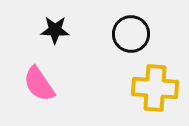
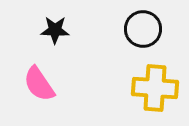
black circle: moved 12 px right, 5 px up
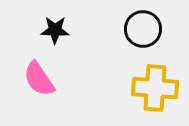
pink semicircle: moved 5 px up
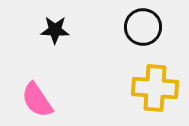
black circle: moved 2 px up
pink semicircle: moved 2 px left, 21 px down
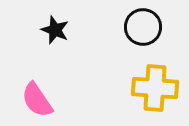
black star: rotated 20 degrees clockwise
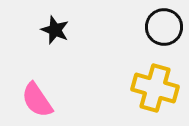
black circle: moved 21 px right
yellow cross: rotated 12 degrees clockwise
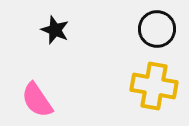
black circle: moved 7 px left, 2 px down
yellow cross: moved 1 px left, 2 px up; rotated 6 degrees counterclockwise
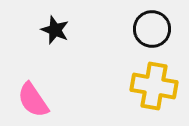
black circle: moved 5 px left
pink semicircle: moved 4 px left
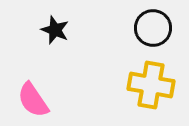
black circle: moved 1 px right, 1 px up
yellow cross: moved 3 px left, 1 px up
